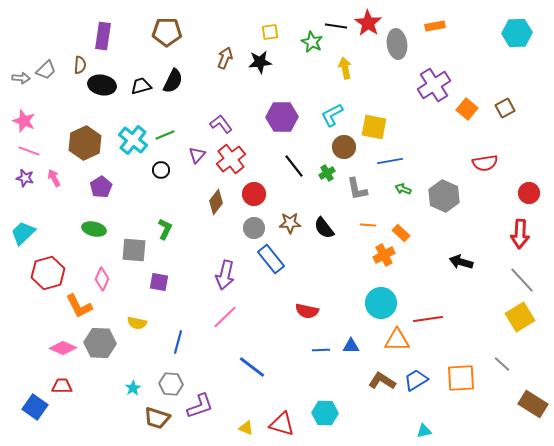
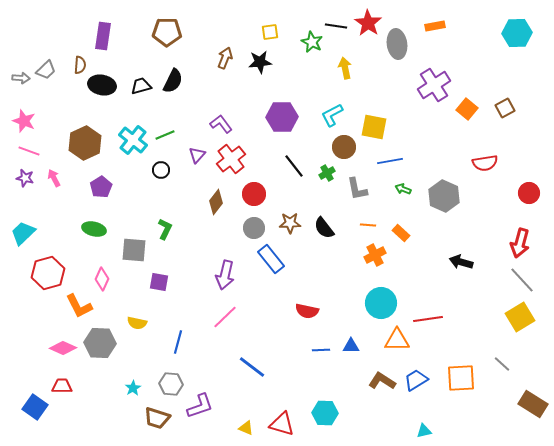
red arrow at (520, 234): moved 9 px down; rotated 12 degrees clockwise
orange cross at (384, 255): moved 9 px left
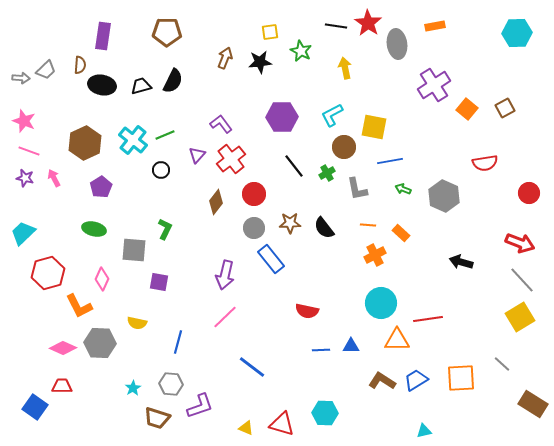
green star at (312, 42): moved 11 px left, 9 px down
red arrow at (520, 243): rotated 84 degrees counterclockwise
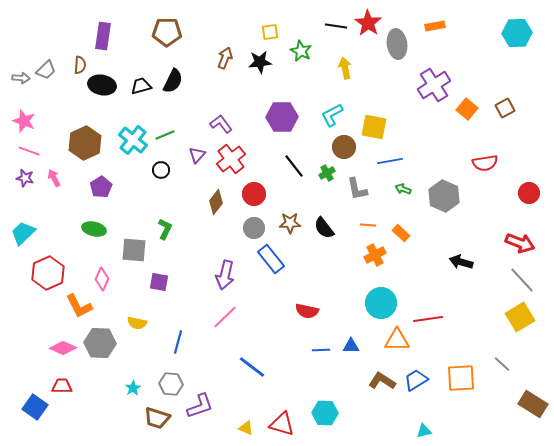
red hexagon at (48, 273): rotated 8 degrees counterclockwise
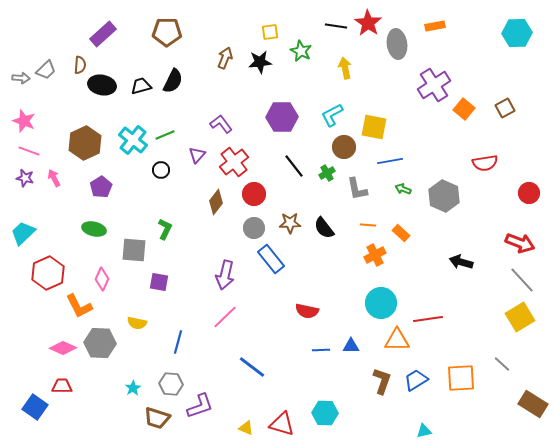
purple rectangle at (103, 36): moved 2 px up; rotated 40 degrees clockwise
orange square at (467, 109): moved 3 px left
red cross at (231, 159): moved 3 px right, 3 px down
brown L-shape at (382, 381): rotated 76 degrees clockwise
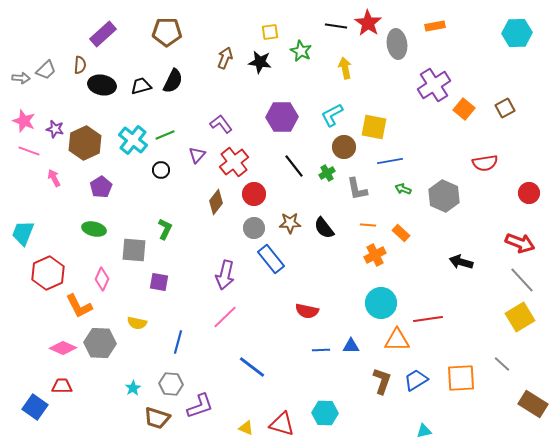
black star at (260, 62): rotated 15 degrees clockwise
purple star at (25, 178): moved 30 px right, 49 px up
cyan trapezoid at (23, 233): rotated 24 degrees counterclockwise
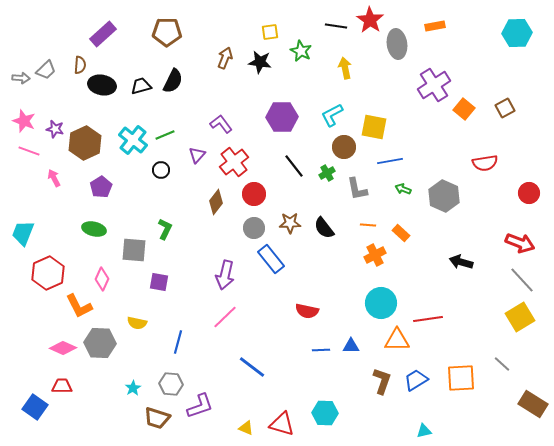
red star at (368, 23): moved 2 px right, 3 px up
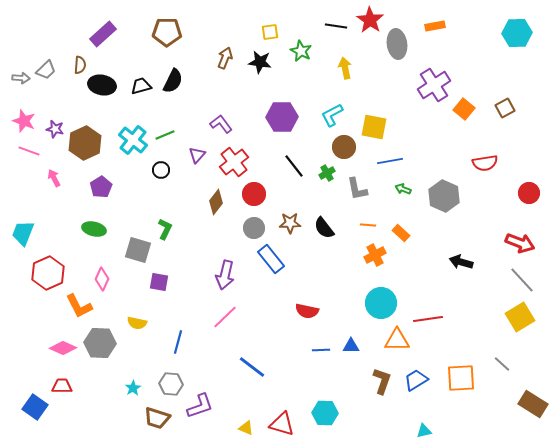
gray square at (134, 250): moved 4 px right; rotated 12 degrees clockwise
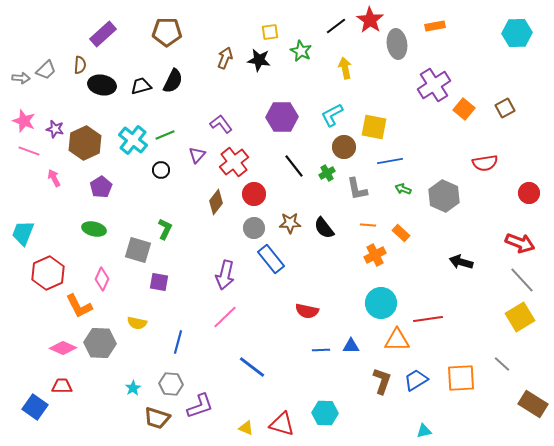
black line at (336, 26): rotated 45 degrees counterclockwise
black star at (260, 62): moved 1 px left, 2 px up
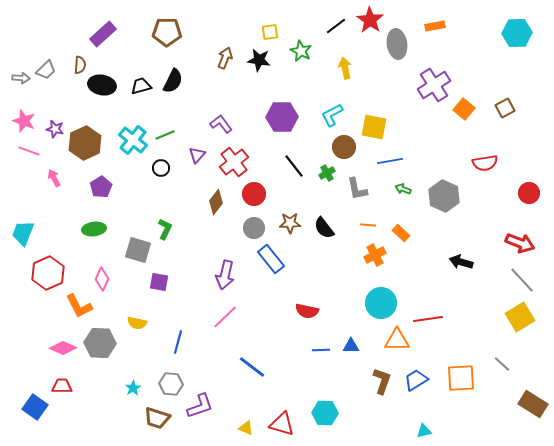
black circle at (161, 170): moved 2 px up
green ellipse at (94, 229): rotated 20 degrees counterclockwise
